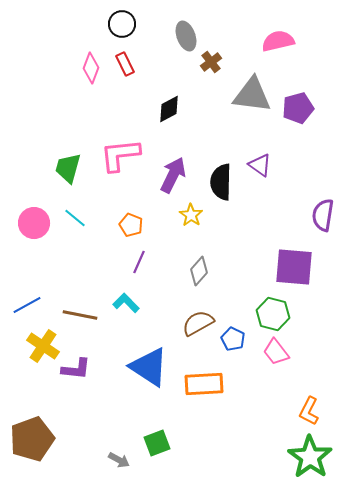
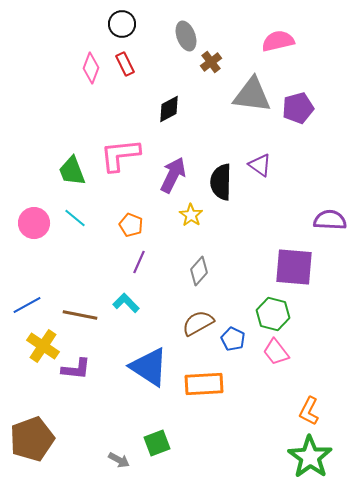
green trapezoid: moved 4 px right, 3 px down; rotated 36 degrees counterclockwise
purple semicircle: moved 7 px right, 5 px down; rotated 84 degrees clockwise
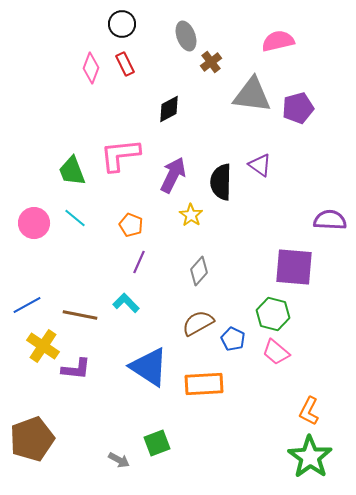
pink trapezoid: rotated 12 degrees counterclockwise
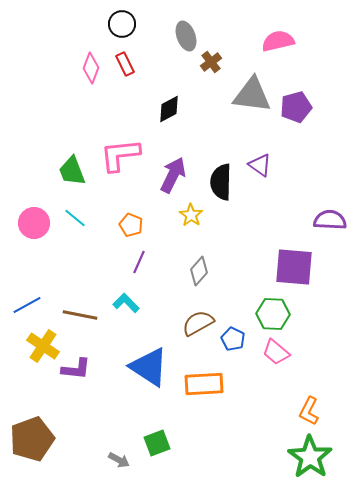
purple pentagon: moved 2 px left, 1 px up
green hexagon: rotated 12 degrees counterclockwise
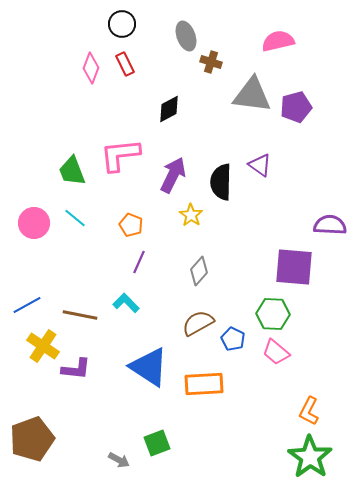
brown cross: rotated 35 degrees counterclockwise
purple semicircle: moved 5 px down
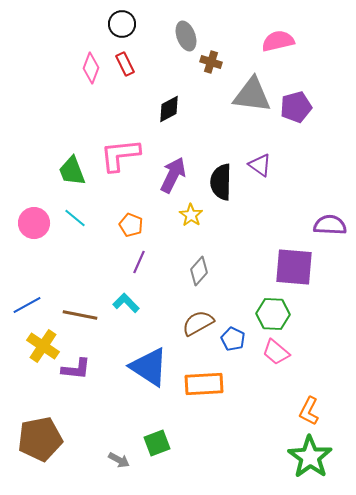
brown pentagon: moved 8 px right; rotated 9 degrees clockwise
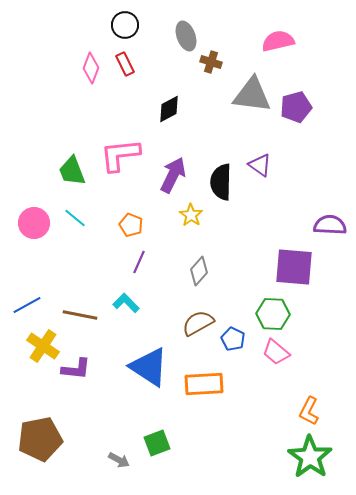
black circle: moved 3 px right, 1 px down
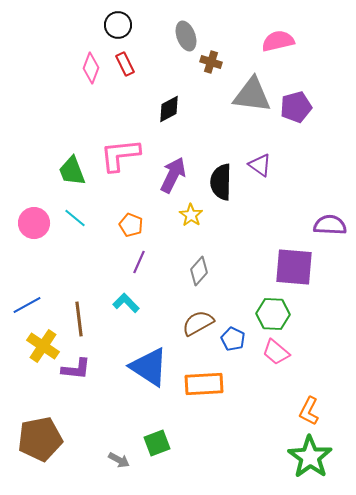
black circle: moved 7 px left
brown line: moved 1 px left, 4 px down; rotated 72 degrees clockwise
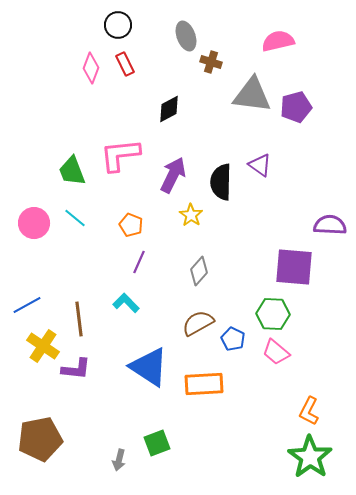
gray arrow: rotated 75 degrees clockwise
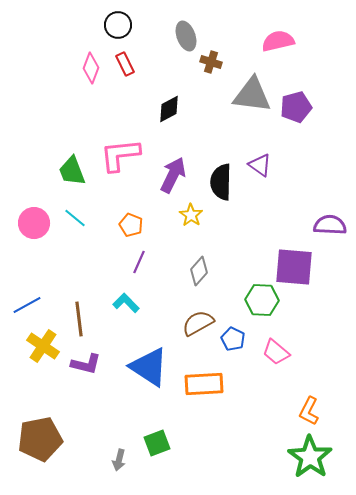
green hexagon: moved 11 px left, 14 px up
purple L-shape: moved 10 px right, 5 px up; rotated 8 degrees clockwise
